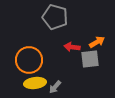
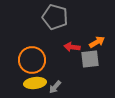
orange circle: moved 3 px right
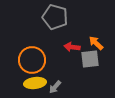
orange arrow: moved 1 px left, 1 px down; rotated 105 degrees counterclockwise
